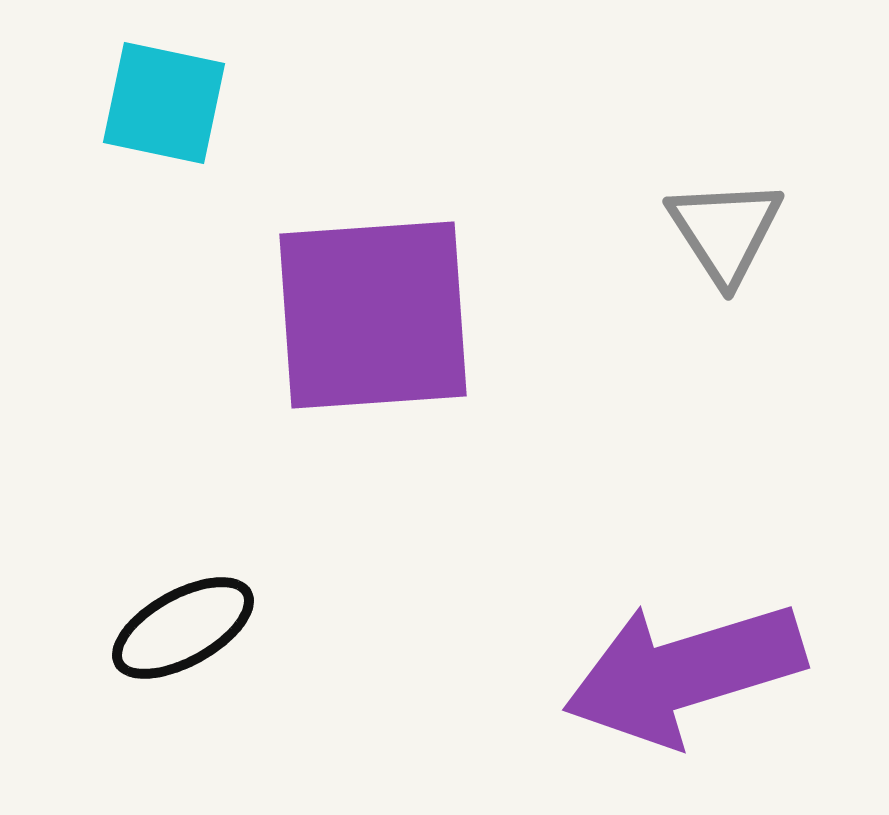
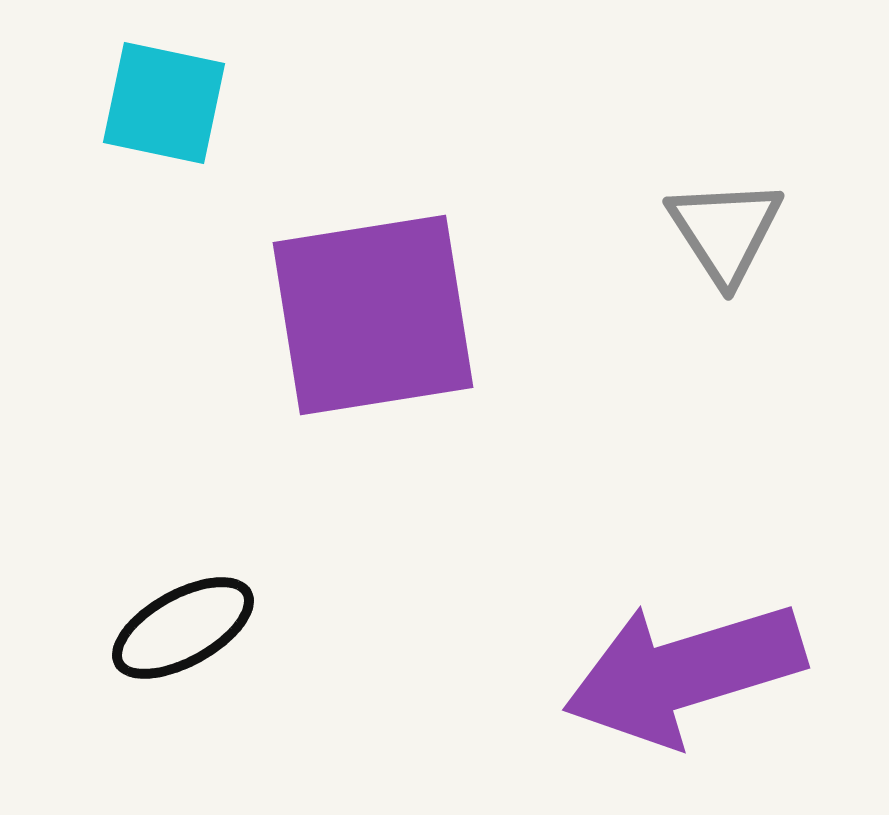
purple square: rotated 5 degrees counterclockwise
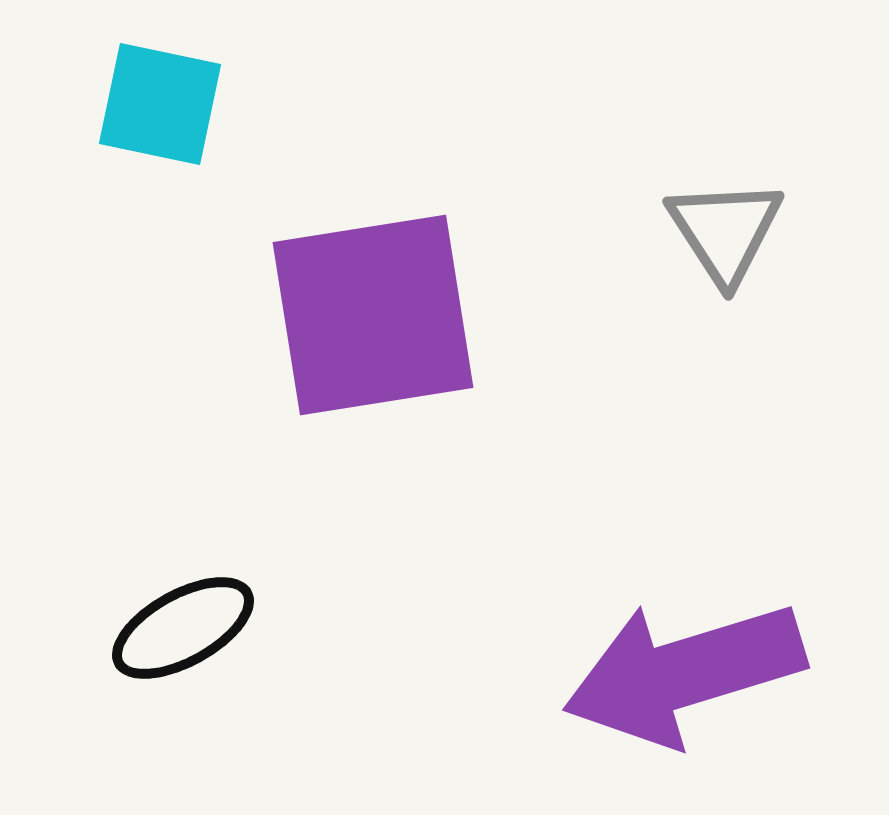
cyan square: moved 4 px left, 1 px down
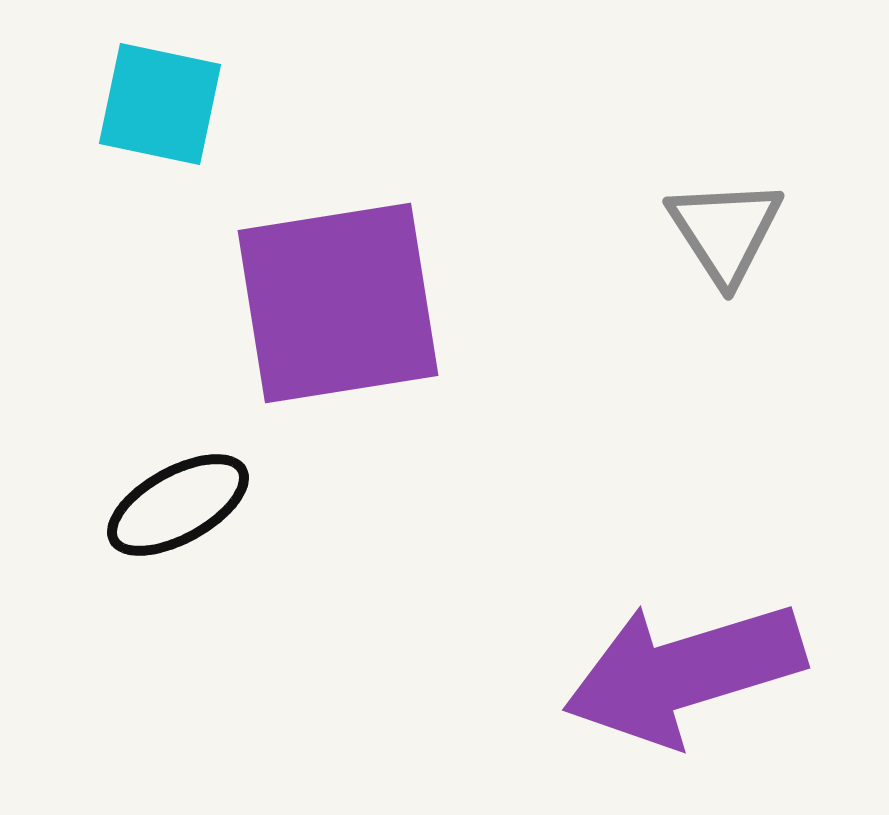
purple square: moved 35 px left, 12 px up
black ellipse: moved 5 px left, 123 px up
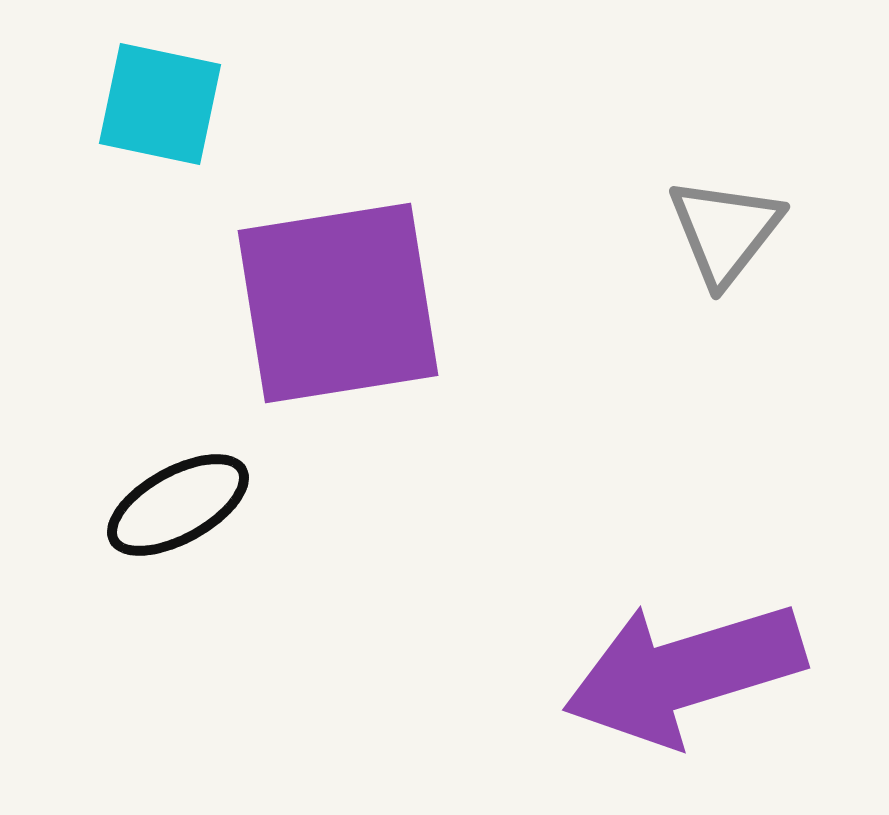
gray triangle: rotated 11 degrees clockwise
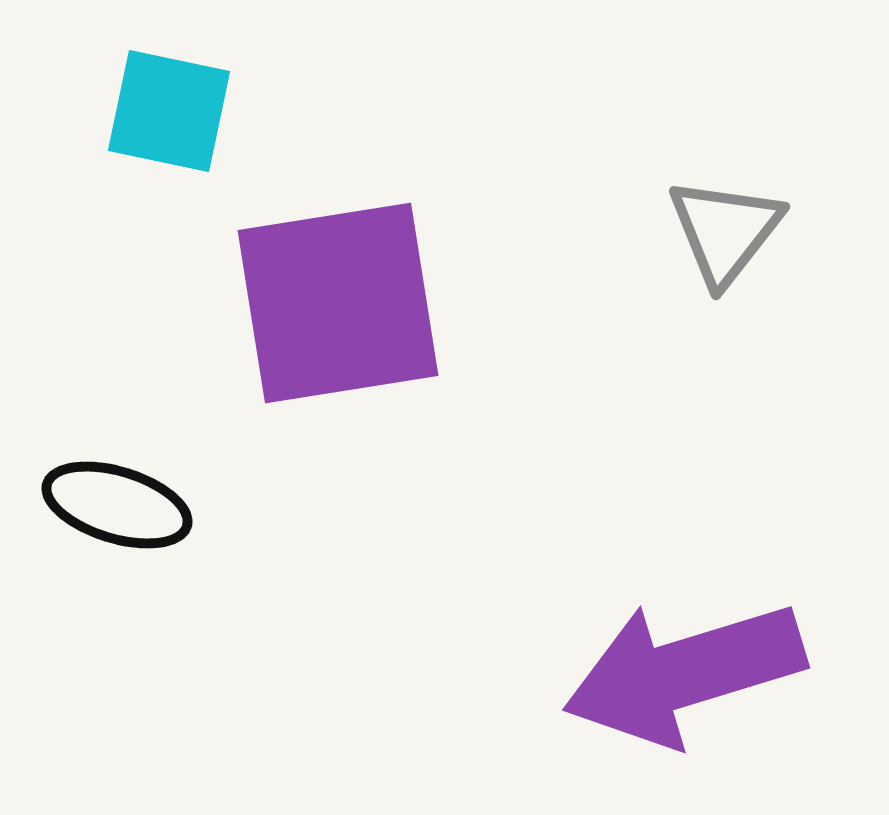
cyan square: moved 9 px right, 7 px down
black ellipse: moved 61 px left; rotated 46 degrees clockwise
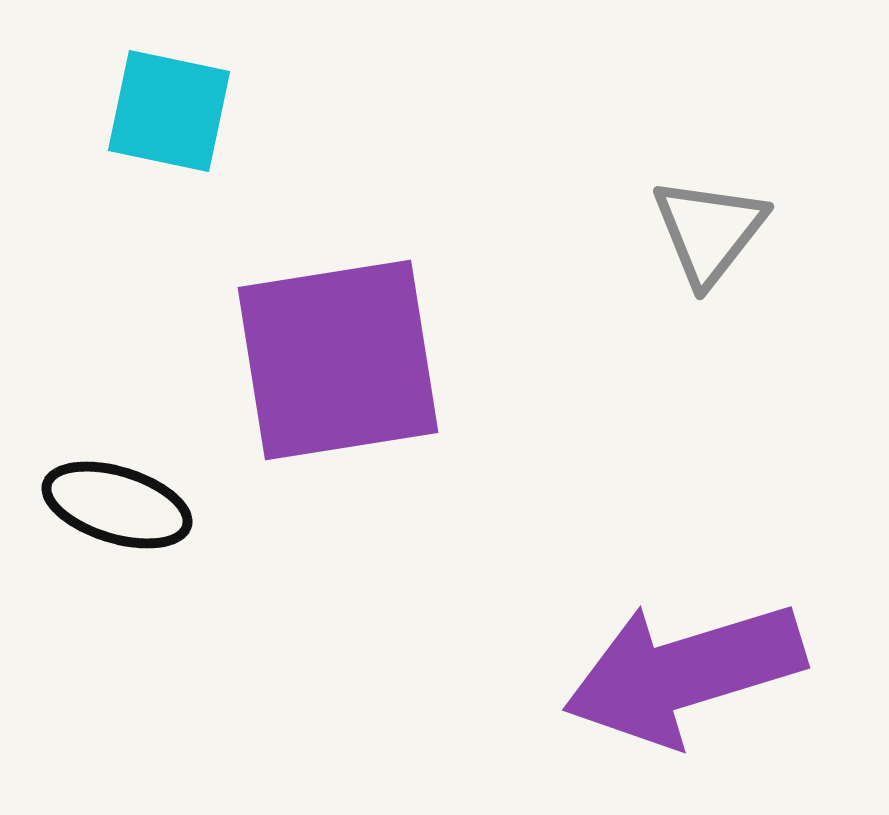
gray triangle: moved 16 px left
purple square: moved 57 px down
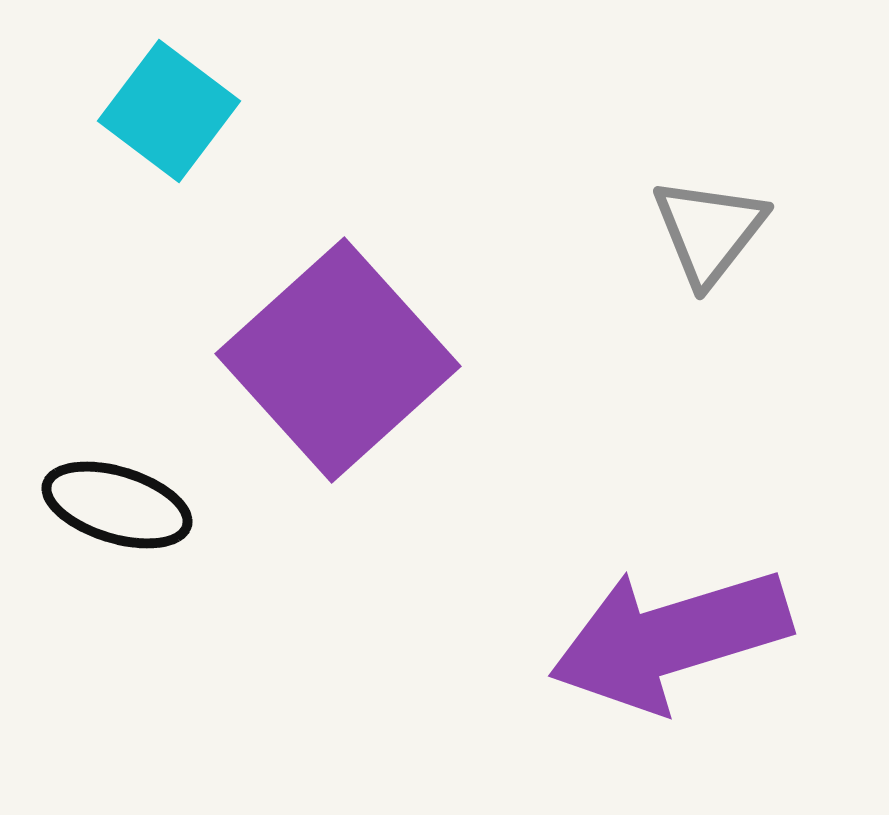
cyan square: rotated 25 degrees clockwise
purple square: rotated 33 degrees counterclockwise
purple arrow: moved 14 px left, 34 px up
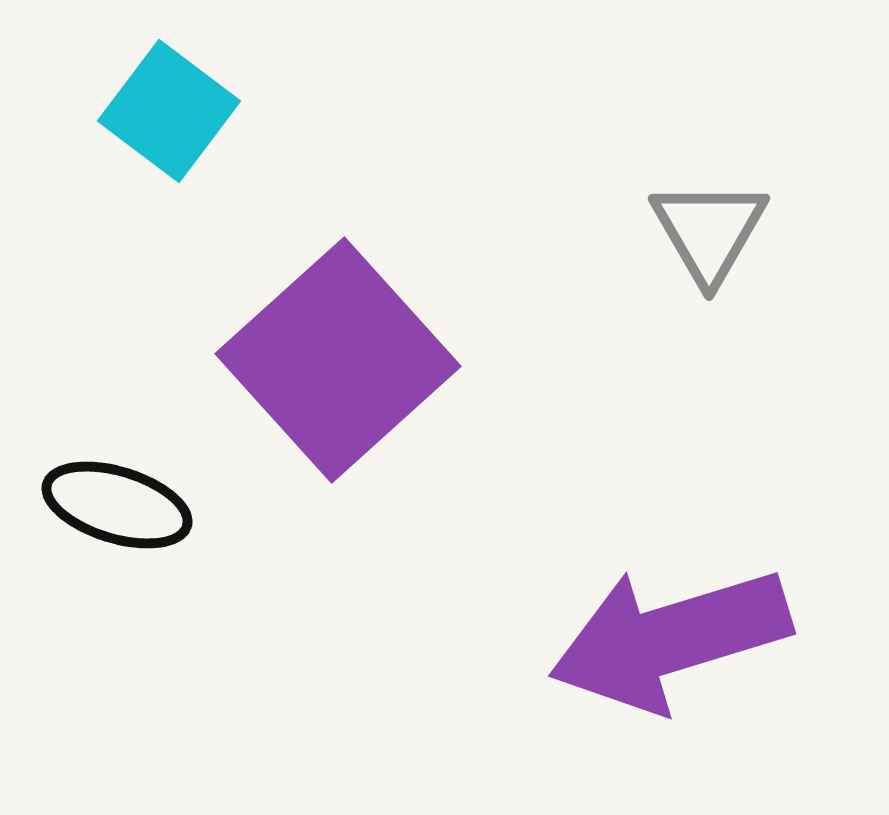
gray triangle: rotated 8 degrees counterclockwise
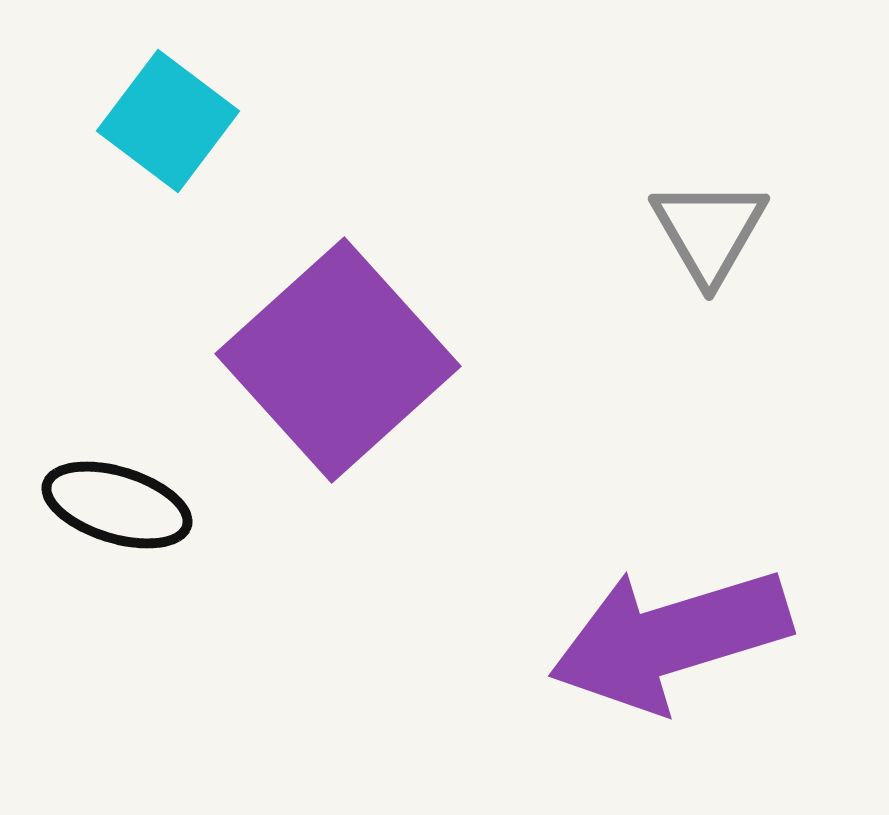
cyan square: moved 1 px left, 10 px down
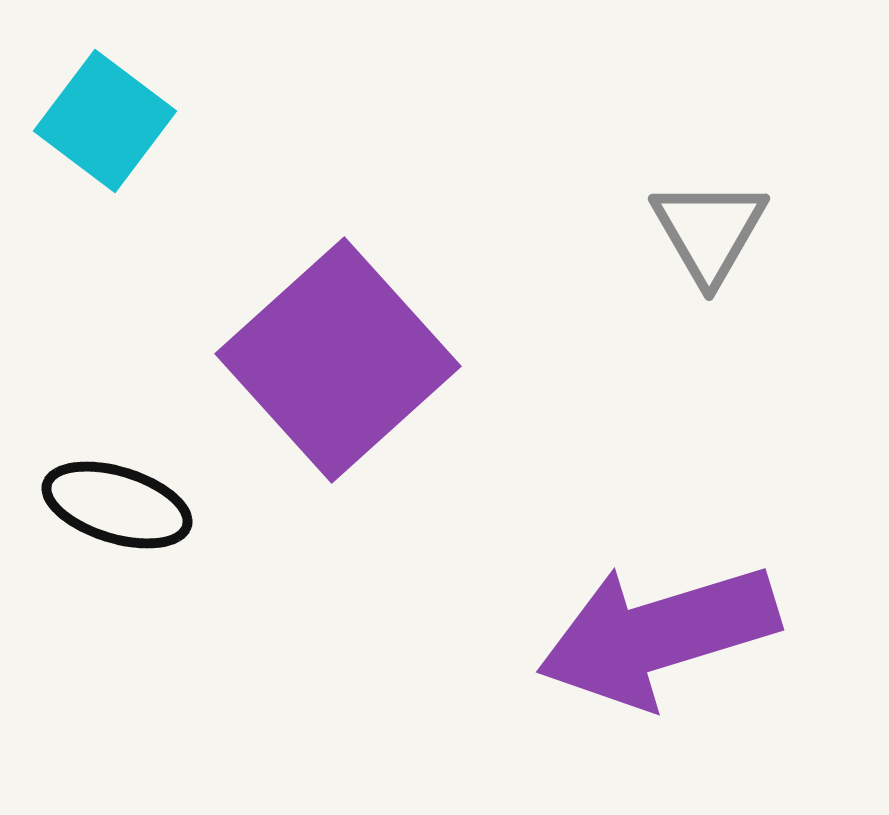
cyan square: moved 63 px left
purple arrow: moved 12 px left, 4 px up
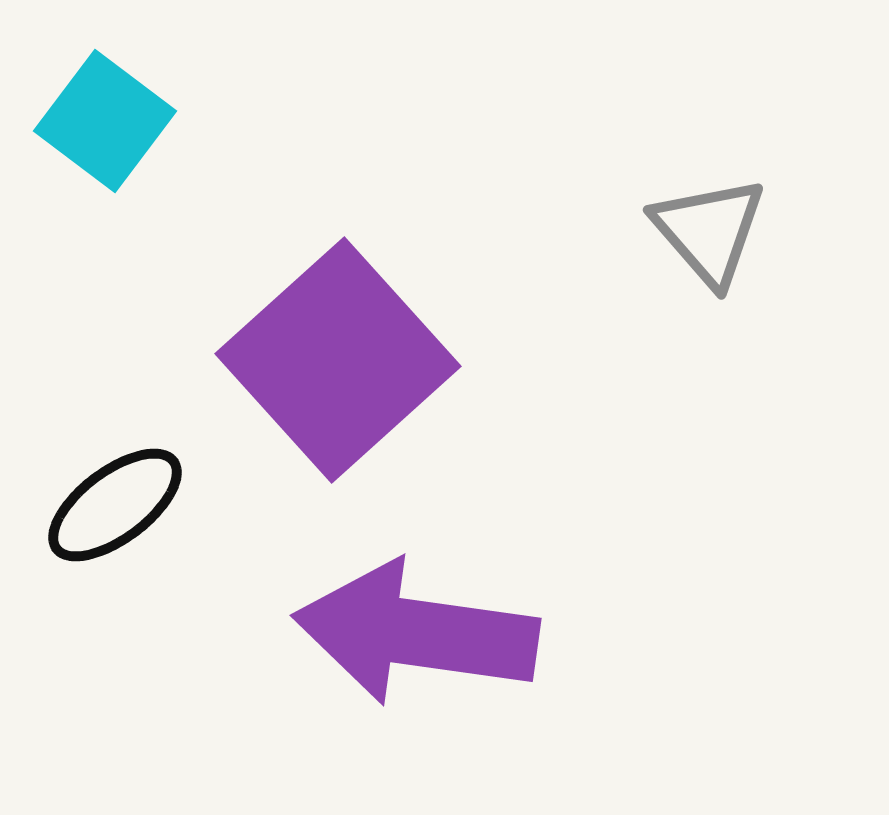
gray triangle: rotated 11 degrees counterclockwise
black ellipse: moved 2 px left; rotated 54 degrees counterclockwise
purple arrow: moved 242 px left, 2 px up; rotated 25 degrees clockwise
